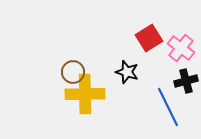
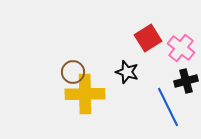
red square: moved 1 px left
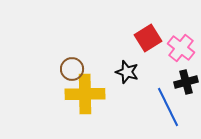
brown circle: moved 1 px left, 3 px up
black cross: moved 1 px down
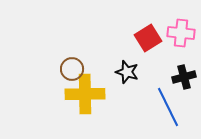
pink cross: moved 15 px up; rotated 32 degrees counterclockwise
black cross: moved 2 px left, 5 px up
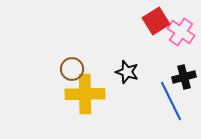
pink cross: moved 1 px up; rotated 28 degrees clockwise
red square: moved 8 px right, 17 px up
blue line: moved 3 px right, 6 px up
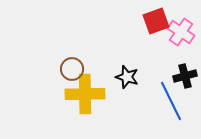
red square: rotated 12 degrees clockwise
black star: moved 5 px down
black cross: moved 1 px right, 1 px up
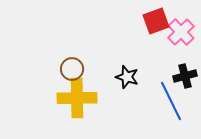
pink cross: rotated 12 degrees clockwise
yellow cross: moved 8 px left, 4 px down
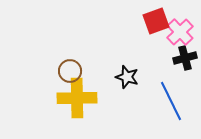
pink cross: moved 1 px left
brown circle: moved 2 px left, 2 px down
black cross: moved 18 px up
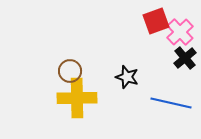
black cross: rotated 25 degrees counterclockwise
blue line: moved 2 px down; rotated 51 degrees counterclockwise
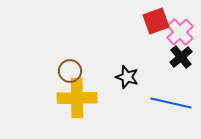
black cross: moved 4 px left, 1 px up
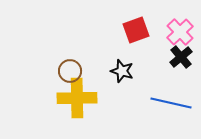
red square: moved 20 px left, 9 px down
black star: moved 5 px left, 6 px up
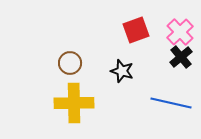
brown circle: moved 8 px up
yellow cross: moved 3 px left, 5 px down
